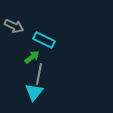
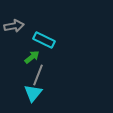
gray arrow: rotated 36 degrees counterclockwise
gray line: moved 1 px left, 1 px down; rotated 10 degrees clockwise
cyan triangle: moved 1 px left, 1 px down
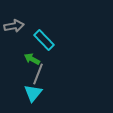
cyan rectangle: rotated 20 degrees clockwise
green arrow: moved 2 px down; rotated 112 degrees counterclockwise
gray line: moved 1 px up
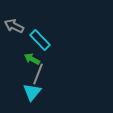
gray arrow: rotated 144 degrees counterclockwise
cyan rectangle: moved 4 px left
cyan triangle: moved 1 px left, 1 px up
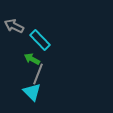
cyan triangle: rotated 24 degrees counterclockwise
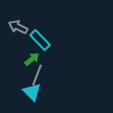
gray arrow: moved 4 px right, 1 px down
green arrow: rotated 112 degrees clockwise
gray line: moved 1 px left, 1 px down
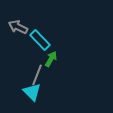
green arrow: moved 19 px right; rotated 21 degrees counterclockwise
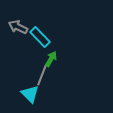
cyan rectangle: moved 3 px up
gray line: moved 5 px right
cyan triangle: moved 2 px left, 2 px down
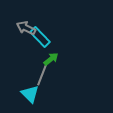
gray arrow: moved 8 px right, 1 px down
green arrow: rotated 21 degrees clockwise
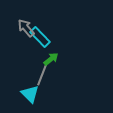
gray arrow: rotated 24 degrees clockwise
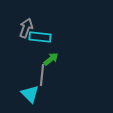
gray arrow: rotated 60 degrees clockwise
cyan rectangle: rotated 40 degrees counterclockwise
gray line: rotated 15 degrees counterclockwise
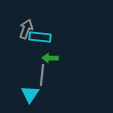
gray arrow: moved 1 px down
green arrow: moved 1 px left, 1 px up; rotated 140 degrees counterclockwise
cyan triangle: rotated 18 degrees clockwise
